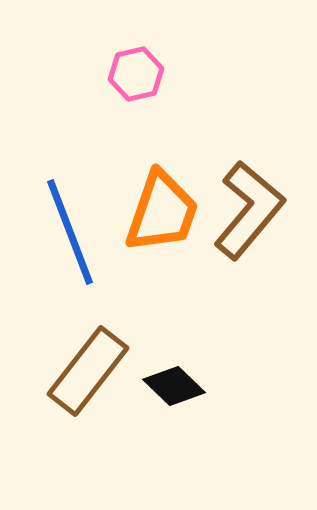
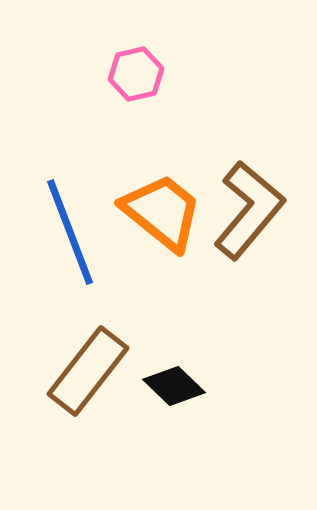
orange trapezoid: rotated 70 degrees counterclockwise
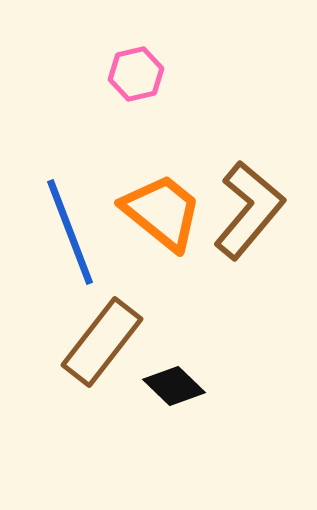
brown rectangle: moved 14 px right, 29 px up
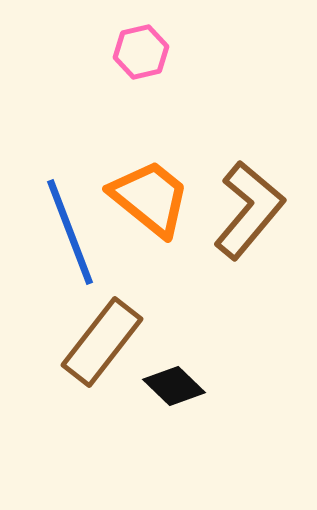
pink hexagon: moved 5 px right, 22 px up
orange trapezoid: moved 12 px left, 14 px up
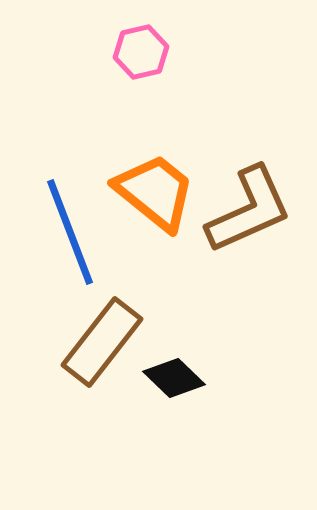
orange trapezoid: moved 5 px right, 6 px up
brown L-shape: rotated 26 degrees clockwise
black diamond: moved 8 px up
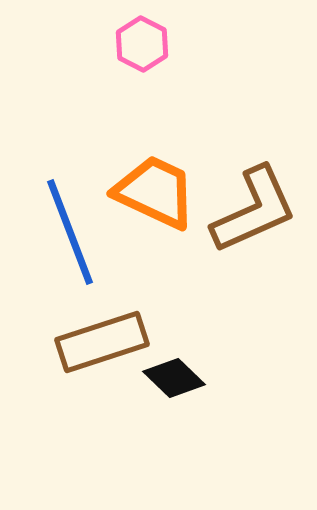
pink hexagon: moved 1 px right, 8 px up; rotated 20 degrees counterclockwise
orange trapezoid: rotated 14 degrees counterclockwise
brown L-shape: moved 5 px right
brown rectangle: rotated 34 degrees clockwise
